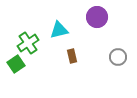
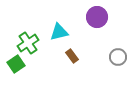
cyan triangle: moved 2 px down
brown rectangle: rotated 24 degrees counterclockwise
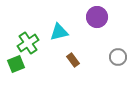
brown rectangle: moved 1 px right, 4 px down
green square: rotated 12 degrees clockwise
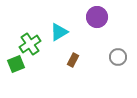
cyan triangle: rotated 18 degrees counterclockwise
green cross: moved 2 px right, 1 px down
brown rectangle: rotated 64 degrees clockwise
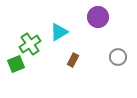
purple circle: moved 1 px right
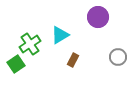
cyan triangle: moved 1 px right, 3 px down
green square: rotated 12 degrees counterclockwise
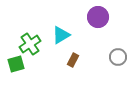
cyan triangle: moved 1 px right
green square: rotated 18 degrees clockwise
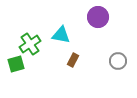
cyan triangle: rotated 42 degrees clockwise
gray circle: moved 4 px down
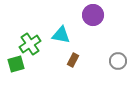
purple circle: moved 5 px left, 2 px up
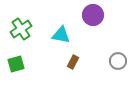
green cross: moved 9 px left, 15 px up
brown rectangle: moved 2 px down
